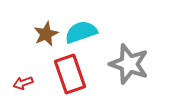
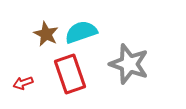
brown star: rotated 20 degrees counterclockwise
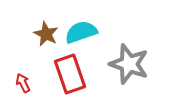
red arrow: rotated 84 degrees clockwise
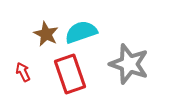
red arrow: moved 11 px up
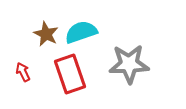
gray star: rotated 21 degrees counterclockwise
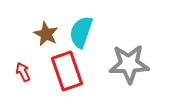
cyan semicircle: rotated 52 degrees counterclockwise
red rectangle: moved 3 px left, 3 px up
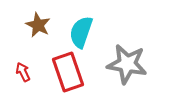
brown star: moved 8 px left, 9 px up
gray star: moved 2 px left; rotated 12 degrees clockwise
red rectangle: moved 1 px right, 1 px down
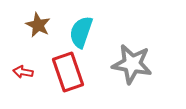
gray star: moved 5 px right
red arrow: rotated 54 degrees counterclockwise
